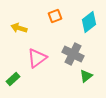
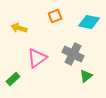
cyan diamond: rotated 50 degrees clockwise
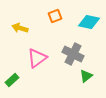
yellow arrow: moved 1 px right
green rectangle: moved 1 px left, 1 px down
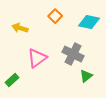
orange square: rotated 24 degrees counterclockwise
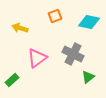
orange square: rotated 24 degrees clockwise
green triangle: moved 2 px right, 1 px down
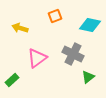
cyan diamond: moved 1 px right, 3 px down
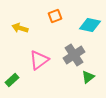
gray cross: moved 1 px right, 1 px down; rotated 30 degrees clockwise
pink triangle: moved 2 px right, 2 px down
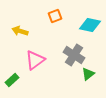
yellow arrow: moved 3 px down
gray cross: rotated 25 degrees counterclockwise
pink triangle: moved 4 px left
green triangle: moved 3 px up
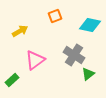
yellow arrow: rotated 133 degrees clockwise
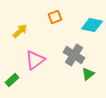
orange square: moved 1 px down
cyan diamond: moved 2 px right
yellow arrow: rotated 14 degrees counterclockwise
